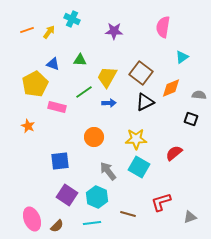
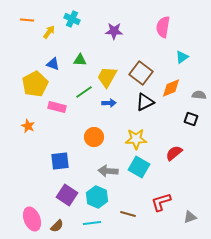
orange line: moved 10 px up; rotated 24 degrees clockwise
gray arrow: rotated 48 degrees counterclockwise
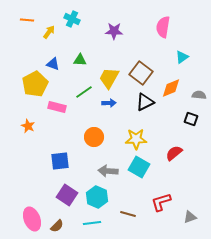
yellow trapezoid: moved 2 px right, 1 px down
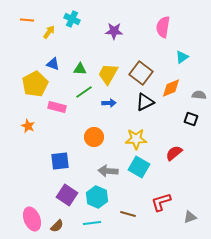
green triangle: moved 9 px down
yellow trapezoid: moved 1 px left, 4 px up
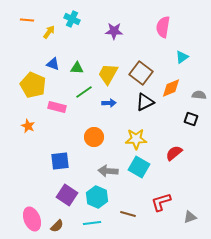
green triangle: moved 3 px left, 1 px up
yellow pentagon: moved 2 px left, 1 px down; rotated 20 degrees counterclockwise
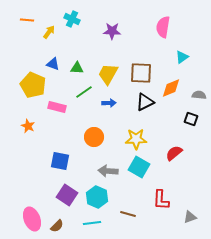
purple star: moved 2 px left
brown square: rotated 35 degrees counterclockwise
blue square: rotated 18 degrees clockwise
red L-shape: moved 2 px up; rotated 70 degrees counterclockwise
